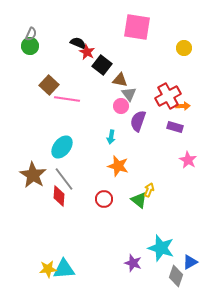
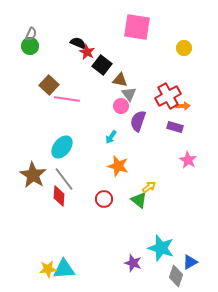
cyan arrow: rotated 24 degrees clockwise
yellow arrow: moved 3 px up; rotated 32 degrees clockwise
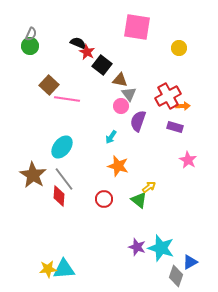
yellow circle: moved 5 px left
purple star: moved 4 px right, 16 px up
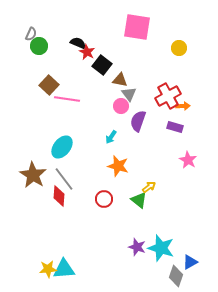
green circle: moved 9 px right
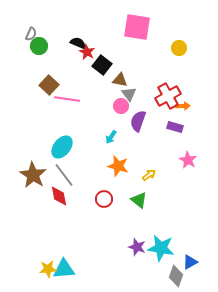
gray line: moved 4 px up
yellow arrow: moved 12 px up
red diamond: rotated 15 degrees counterclockwise
cyan star: rotated 8 degrees counterclockwise
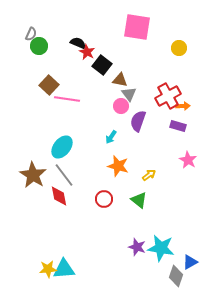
purple rectangle: moved 3 px right, 1 px up
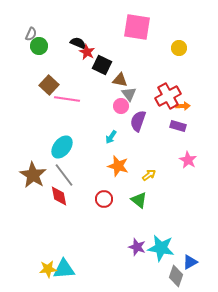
black square: rotated 12 degrees counterclockwise
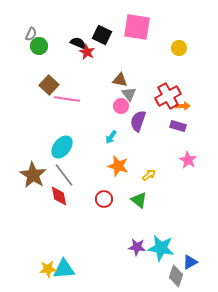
black square: moved 30 px up
purple star: rotated 12 degrees counterclockwise
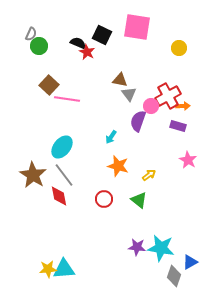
pink circle: moved 30 px right
gray diamond: moved 2 px left
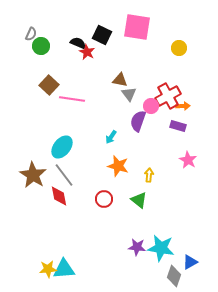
green circle: moved 2 px right
pink line: moved 5 px right
yellow arrow: rotated 48 degrees counterclockwise
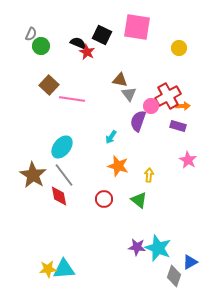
cyan star: moved 3 px left; rotated 12 degrees clockwise
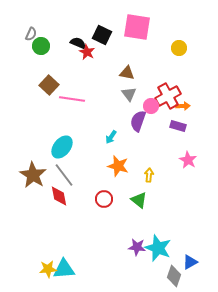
brown triangle: moved 7 px right, 7 px up
